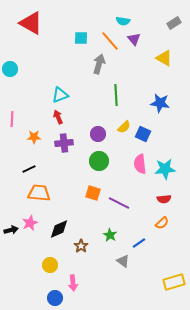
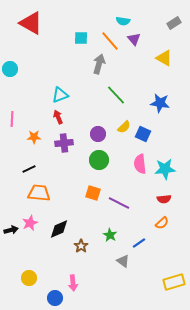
green line: rotated 40 degrees counterclockwise
green circle: moved 1 px up
yellow circle: moved 21 px left, 13 px down
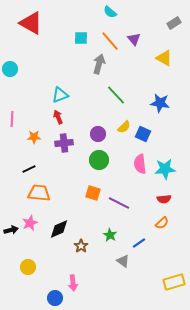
cyan semicircle: moved 13 px left, 9 px up; rotated 32 degrees clockwise
yellow circle: moved 1 px left, 11 px up
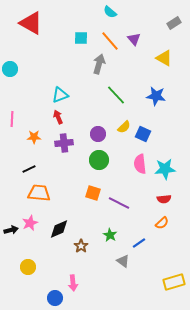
blue star: moved 4 px left, 7 px up
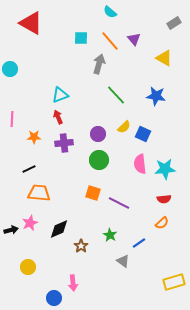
blue circle: moved 1 px left
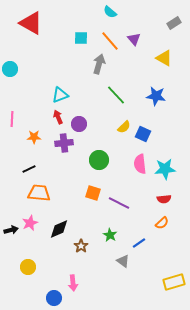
purple circle: moved 19 px left, 10 px up
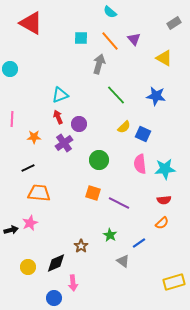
purple cross: rotated 30 degrees counterclockwise
black line: moved 1 px left, 1 px up
red semicircle: moved 1 px down
black diamond: moved 3 px left, 34 px down
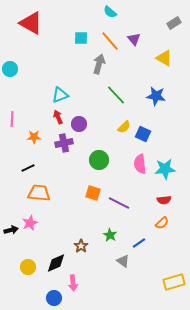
purple cross: rotated 24 degrees clockwise
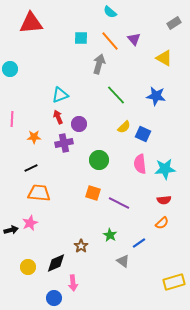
red triangle: rotated 35 degrees counterclockwise
black line: moved 3 px right
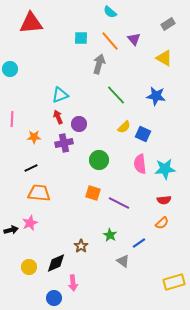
gray rectangle: moved 6 px left, 1 px down
yellow circle: moved 1 px right
